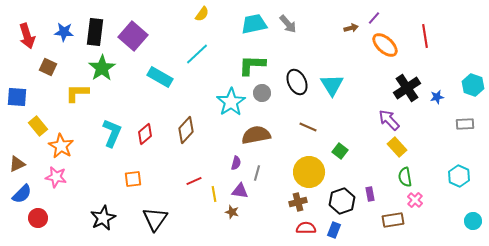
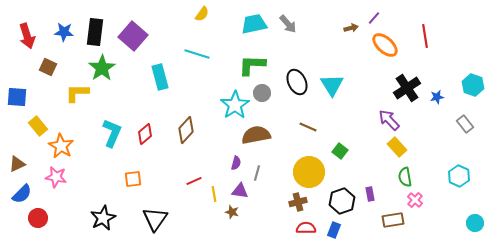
cyan line at (197, 54): rotated 60 degrees clockwise
cyan rectangle at (160, 77): rotated 45 degrees clockwise
cyan star at (231, 102): moved 4 px right, 3 px down
gray rectangle at (465, 124): rotated 54 degrees clockwise
cyan circle at (473, 221): moved 2 px right, 2 px down
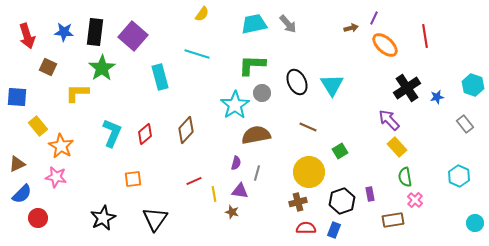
purple line at (374, 18): rotated 16 degrees counterclockwise
green square at (340, 151): rotated 21 degrees clockwise
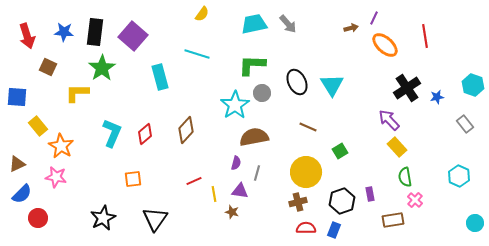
brown semicircle at (256, 135): moved 2 px left, 2 px down
yellow circle at (309, 172): moved 3 px left
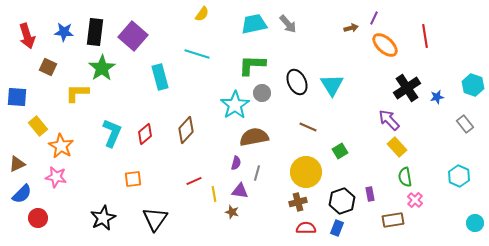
blue rectangle at (334, 230): moved 3 px right, 2 px up
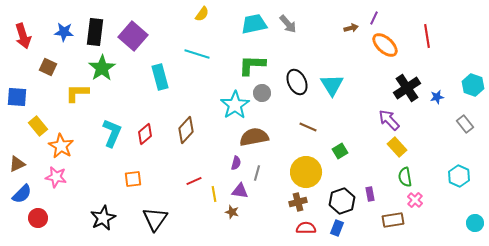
red arrow at (27, 36): moved 4 px left
red line at (425, 36): moved 2 px right
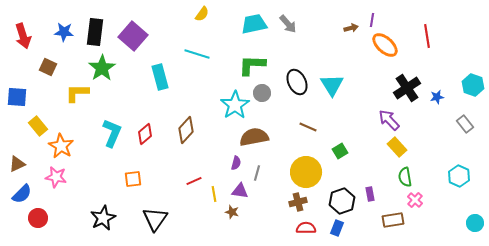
purple line at (374, 18): moved 2 px left, 2 px down; rotated 16 degrees counterclockwise
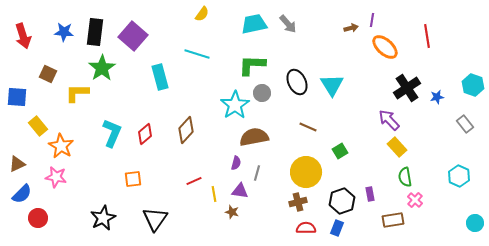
orange ellipse at (385, 45): moved 2 px down
brown square at (48, 67): moved 7 px down
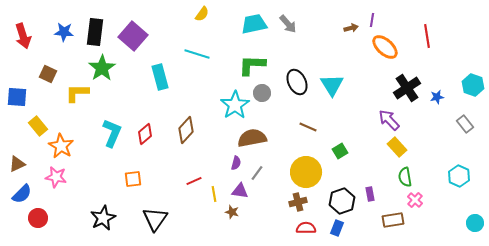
brown semicircle at (254, 137): moved 2 px left, 1 px down
gray line at (257, 173): rotated 21 degrees clockwise
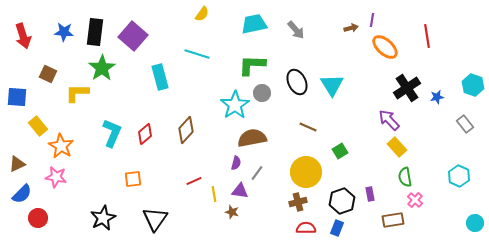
gray arrow at (288, 24): moved 8 px right, 6 px down
